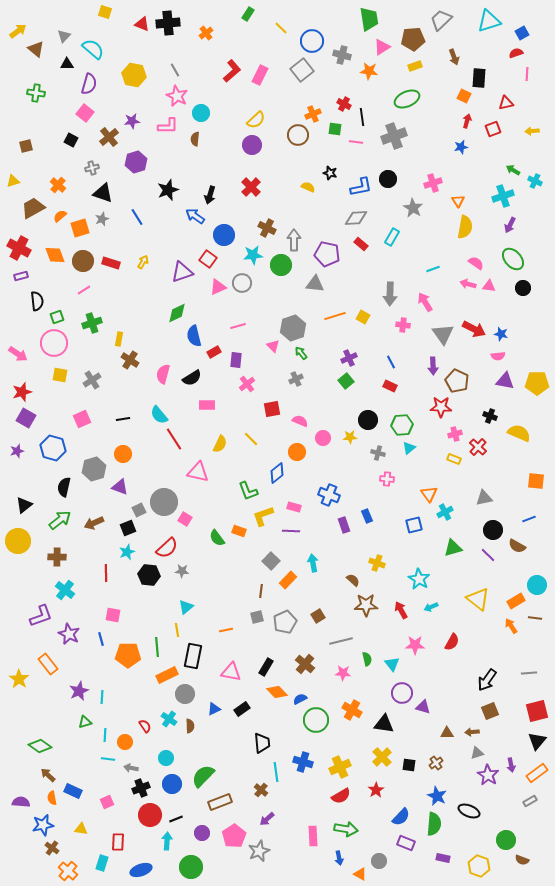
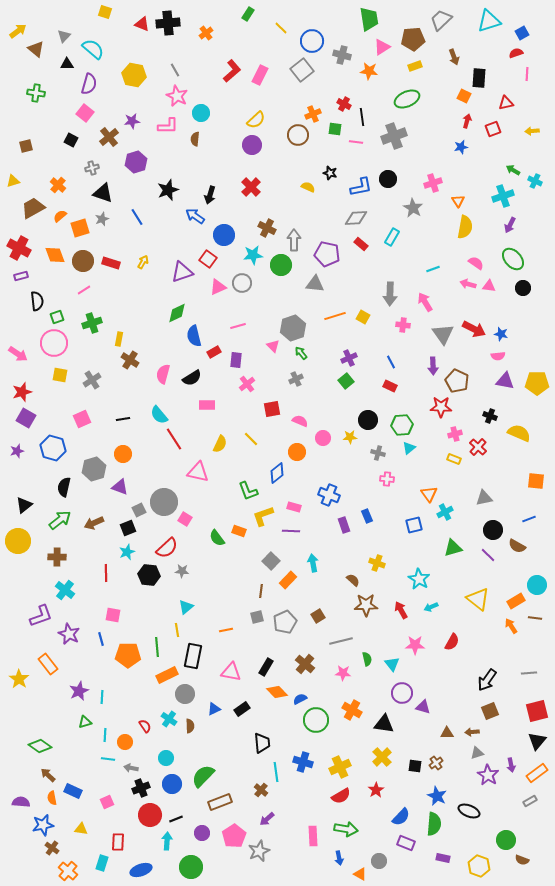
black square at (409, 765): moved 6 px right, 1 px down
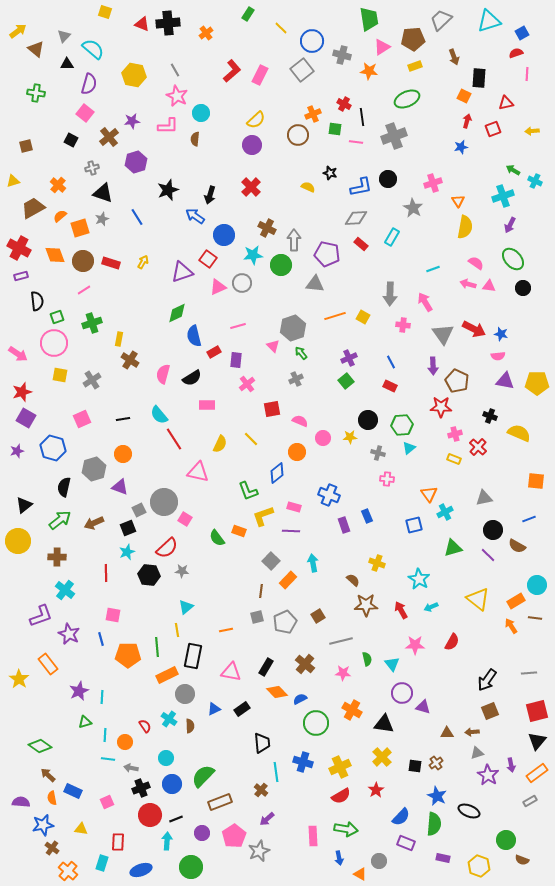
green circle at (316, 720): moved 3 px down
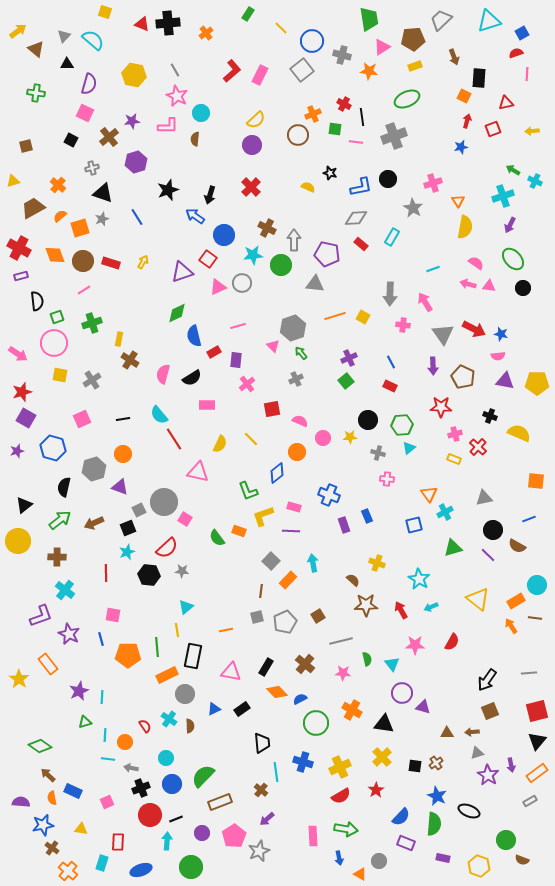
cyan semicircle at (93, 49): moved 9 px up
pink square at (85, 113): rotated 12 degrees counterclockwise
brown pentagon at (457, 381): moved 6 px right, 4 px up
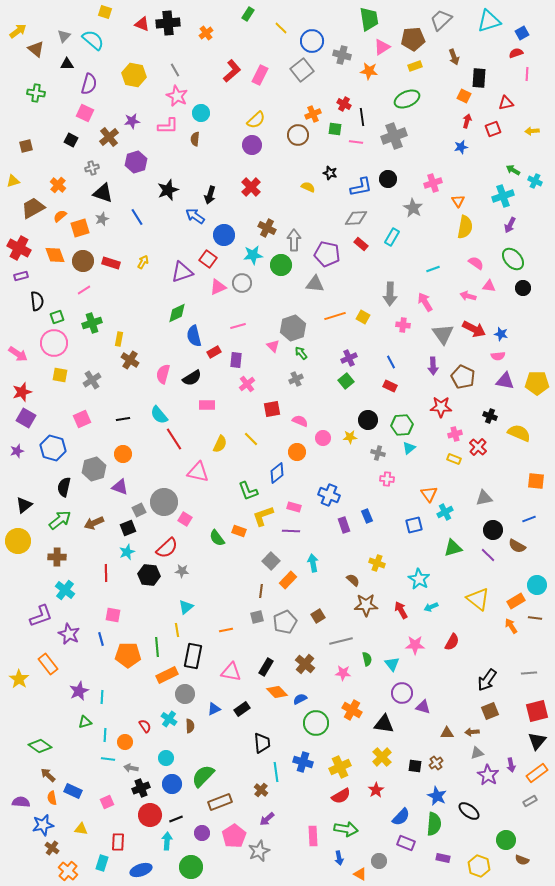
pink arrow at (468, 284): moved 12 px down
black ellipse at (469, 811): rotated 15 degrees clockwise
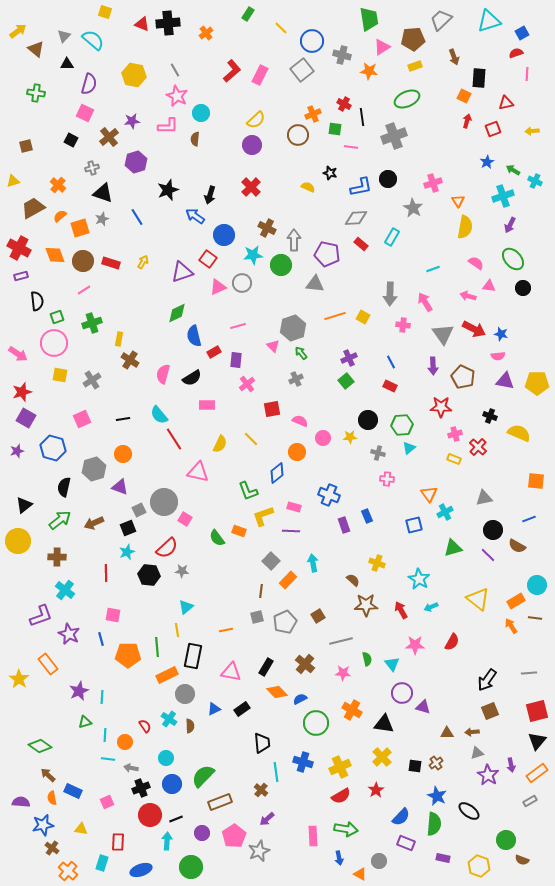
pink line at (356, 142): moved 5 px left, 5 px down
blue star at (461, 147): moved 26 px right, 15 px down; rotated 16 degrees counterclockwise
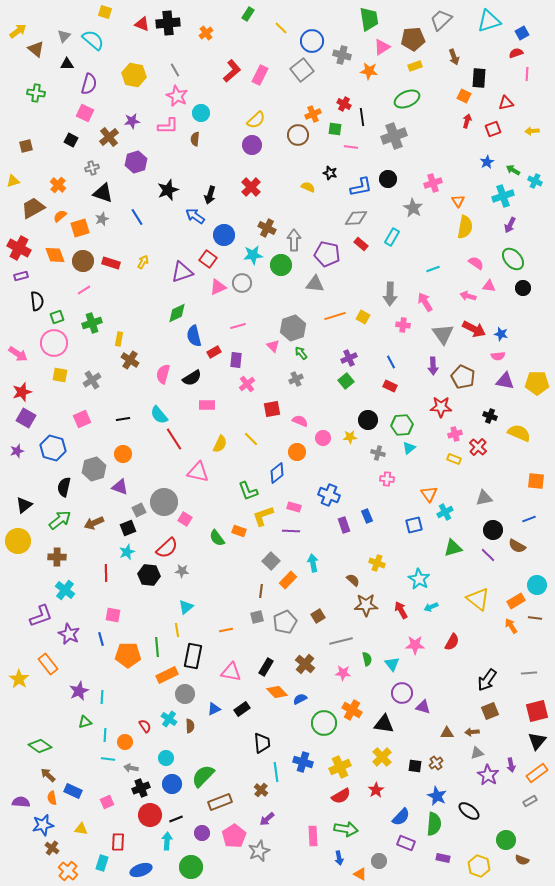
green circle at (316, 723): moved 8 px right
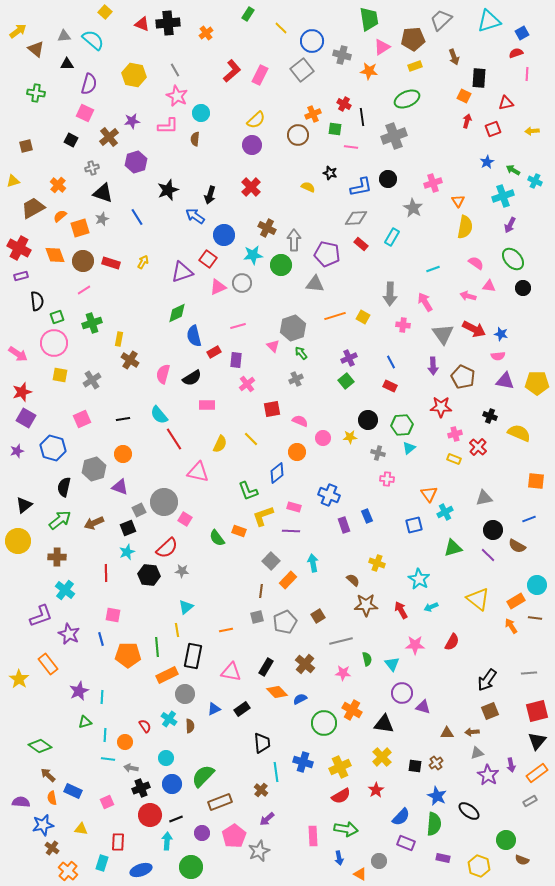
yellow square at (105, 12): rotated 24 degrees clockwise
gray triangle at (64, 36): rotated 40 degrees clockwise
